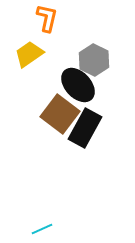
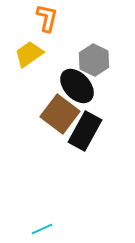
black ellipse: moved 1 px left, 1 px down
black rectangle: moved 3 px down
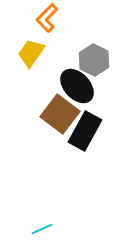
orange L-shape: rotated 148 degrees counterclockwise
yellow trapezoid: moved 2 px right, 1 px up; rotated 20 degrees counterclockwise
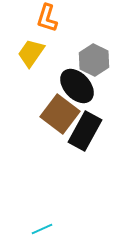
orange L-shape: rotated 28 degrees counterclockwise
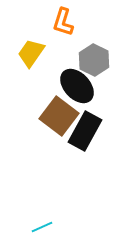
orange L-shape: moved 16 px right, 4 px down
brown square: moved 1 px left, 2 px down
cyan line: moved 2 px up
